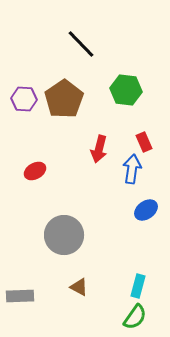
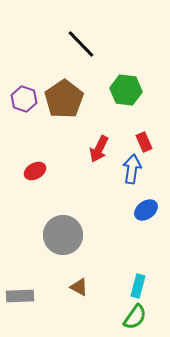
purple hexagon: rotated 15 degrees clockwise
red arrow: rotated 12 degrees clockwise
gray circle: moved 1 px left
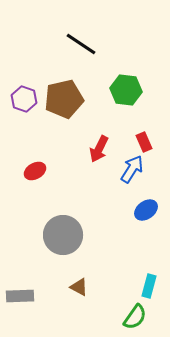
black line: rotated 12 degrees counterclockwise
brown pentagon: rotated 21 degrees clockwise
blue arrow: rotated 24 degrees clockwise
cyan rectangle: moved 11 px right
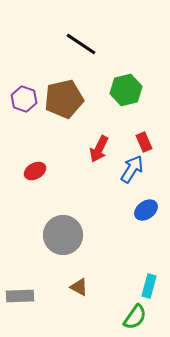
green hexagon: rotated 20 degrees counterclockwise
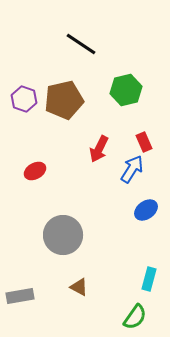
brown pentagon: moved 1 px down
cyan rectangle: moved 7 px up
gray rectangle: rotated 8 degrees counterclockwise
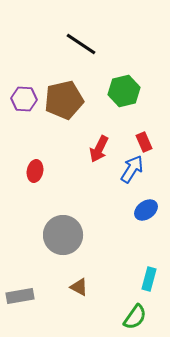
green hexagon: moved 2 px left, 1 px down
purple hexagon: rotated 15 degrees counterclockwise
red ellipse: rotated 50 degrees counterclockwise
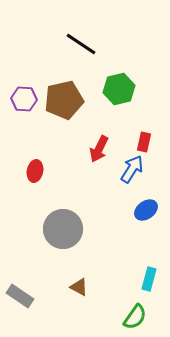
green hexagon: moved 5 px left, 2 px up
red rectangle: rotated 36 degrees clockwise
gray circle: moved 6 px up
gray rectangle: rotated 44 degrees clockwise
